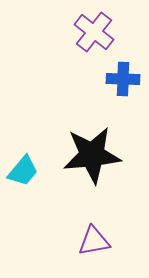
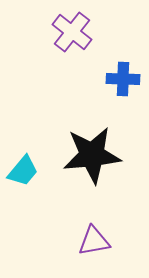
purple cross: moved 22 px left
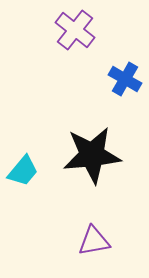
purple cross: moved 3 px right, 2 px up
blue cross: moved 2 px right; rotated 28 degrees clockwise
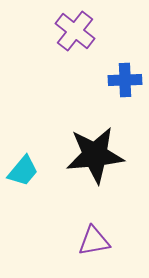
purple cross: moved 1 px down
blue cross: moved 1 px down; rotated 32 degrees counterclockwise
black star: moved 3 px right
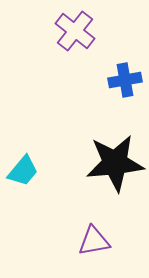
blue cross: rotated 8 degrees counterclockwise
black star: moved 20 px right, 8 px down
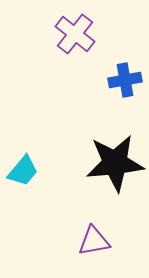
purple cross: moved 3 px down
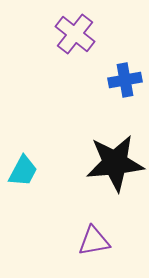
cyan trapezoid: rotated 12 degrees counterclockwise
